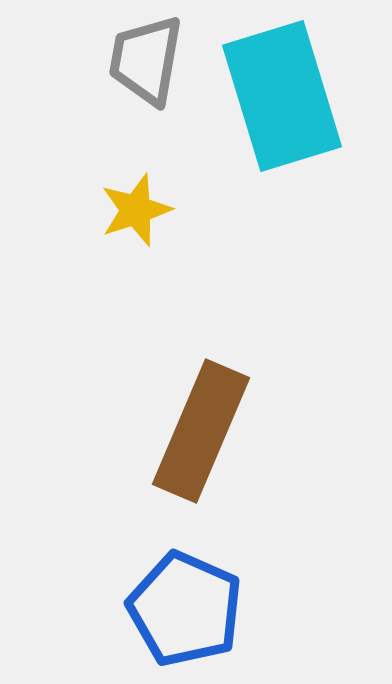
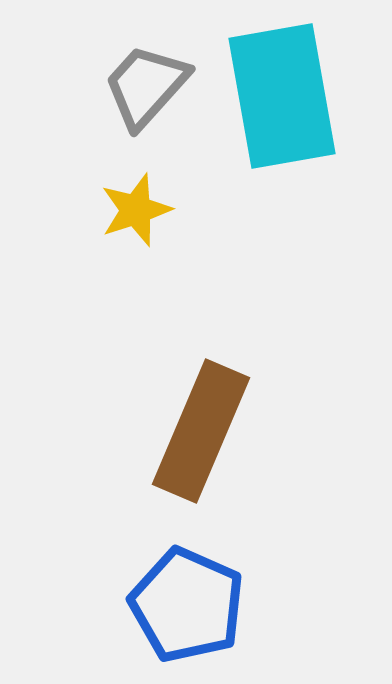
gray trapezoid: moved 26 px down; rotated 32 degrees clockwise
cyan rectangle: rotated 7 degrees clockwise
blue pentagon: moved 2 px right, 4 px up
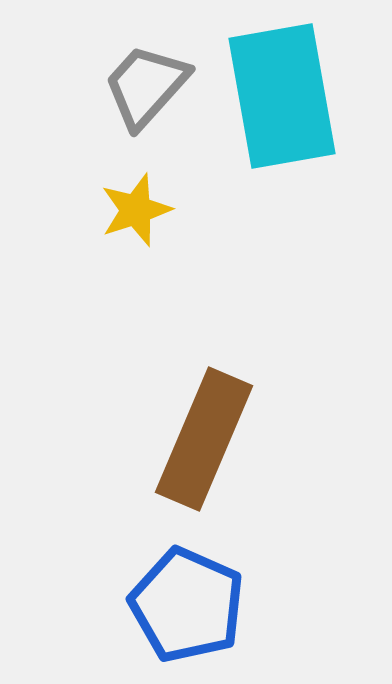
brown rectangle: moved 3 px right, 8 px down
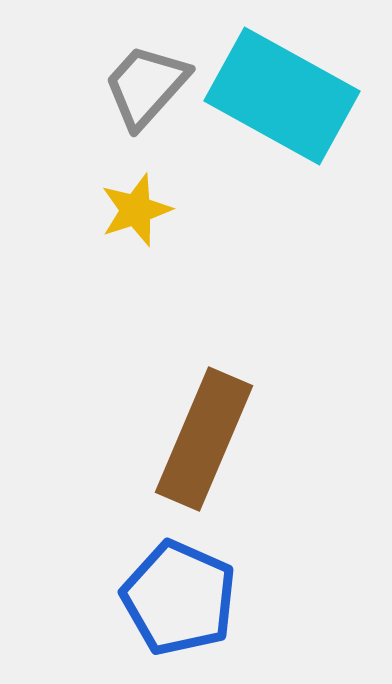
cyan rectangle: rotated 51 degrees counterclockwise
blue pentagon: moved 8 px left, 7 px up
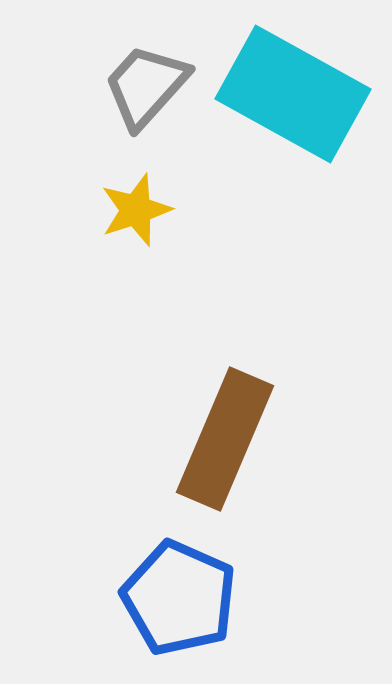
cyan rectangle: moved 11 px right, 2 px up
brown rectangle: moved 21 px right
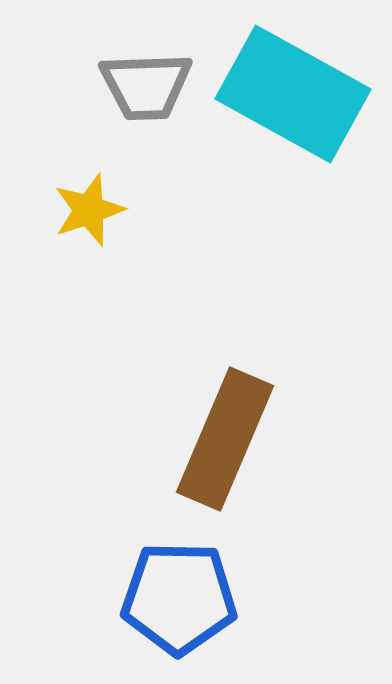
gray trapezoid: rotated 134 degrees counterclockwise
yellow star: moved 47 px left
blue pentagon: rotated 23 degrees counterclockwise
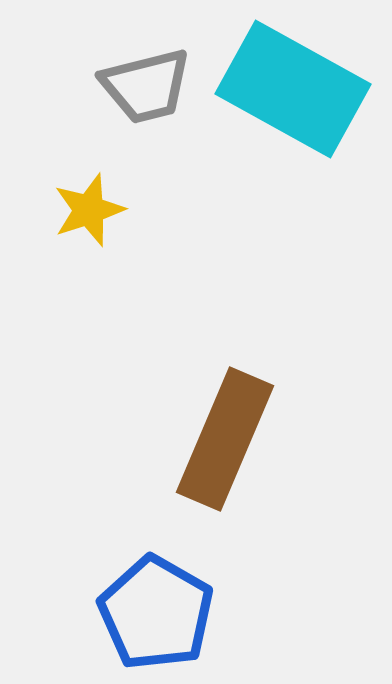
gray trapezoid: rotated 12 degrees counterclockwise
cyan rectangle: moved 5 px up
blue pentagon: moved 23 px left, 15 px down; rotated 29 degrees clockwise
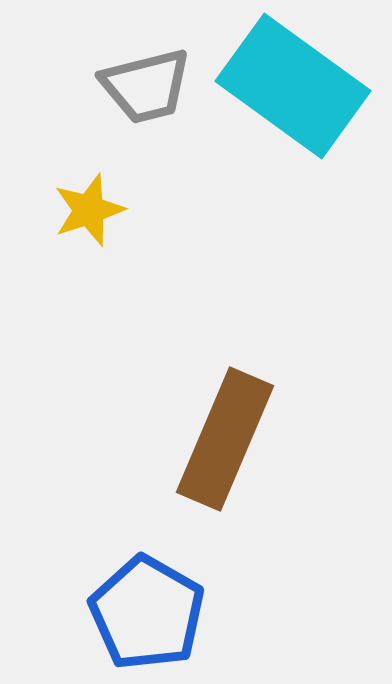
cyan rectangle: moved 3 px up; rotated 7 degrees clockwise
blue pentagon: moved 9 px left
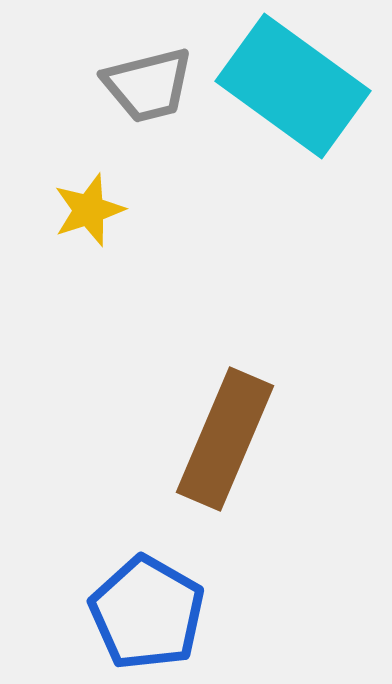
gray trapezoid: moved 2 px right, 1 px up
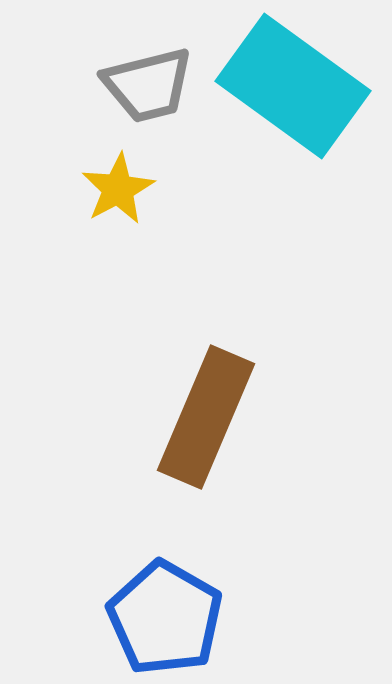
yellow star: moved 29 px right, 21 px up; rotated 10 degrees counterclockwise
brown rectangle: moved 19 px left, 22 px up
blue pentagon: moved 18 px right, 5 px down
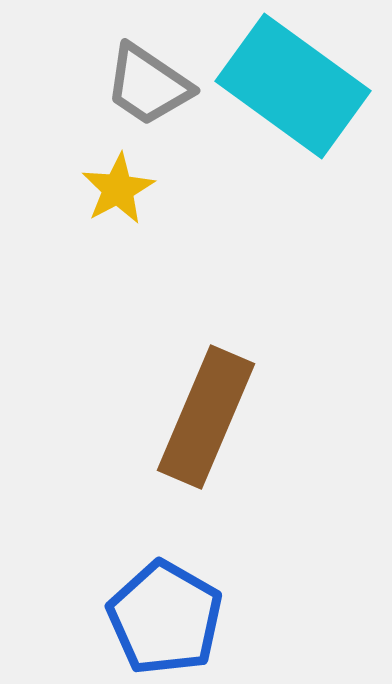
gray trapezoid: rotated 48 degrees clockwise
